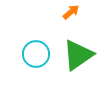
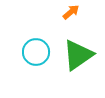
cyan circle: moved 2 px up
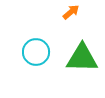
green triangle: moved 4 px right, 3 px down; rotated 36 degrees clockwise
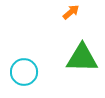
cyan circle: moved 12 px left, 20 px down
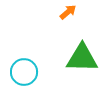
orange arrow: moved 3 px left
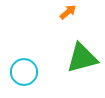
green triangle: rotated 16 degrees counterclockwise
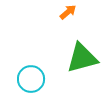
cyan circle: moved 7 px right, 7 px down
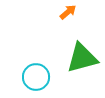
cyan circle: moved 5 px right, 2 px up
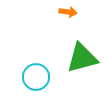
orange arrow: rotated 48 degrees clockwise
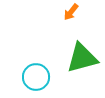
orange arrow: moved 3 px right; rotated 120 degrees clockwise
